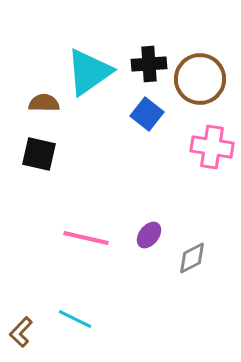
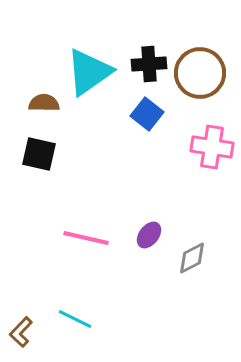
brown circle: moved 6 px up
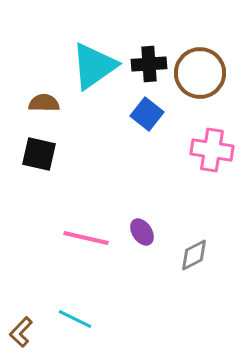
cyan triangle: moved 5 px right, 6 px up
pink cross: moved 3 px down
purple ellipse: moved 7 px left, 3 px up; rotated 72 degrees counterclockwise
gray diamond: moved 2 px right, 3 px up
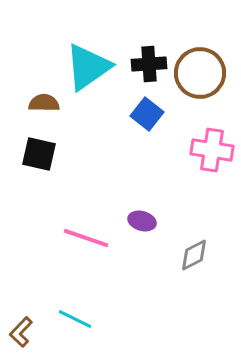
cyan triangle: moved 6 px left, 1 px down
purple ellipse: moved 11 px up; rotated 40 degrees counterclockwise
pink line: rotated 6 degrees clockwise
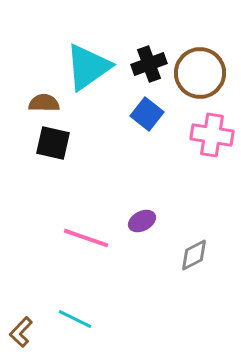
black cross: rotated 16 degrees counterclockwise
pink cross: moved 15 px up
black square: moved 14 px right, 11 px up
purple ellipse: rotated 44 degrees counterclockwise
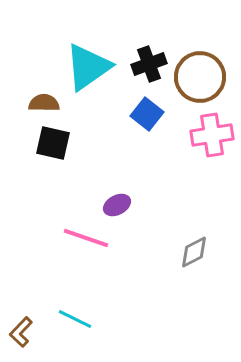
brown circle: moved 4 px down
pink cross: rotated 18 degrees counterclockwise
purple ellipse: moved 25 px left, 16 px up
gray diamond: moved 3 px up
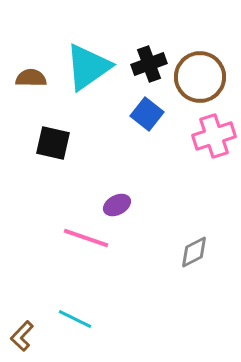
brown semicircle: moved 13 px left, 25 px up
pink cross: moved 2 px right, 1 px down; rotated 9 degrees counterclockwise
brown L-shape: moved 1 px right, 4 px down
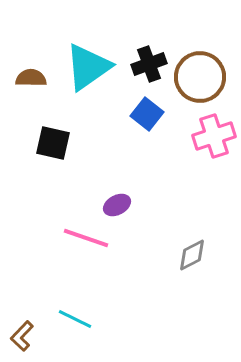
gray diamond: moved 2 px left, 3 px down
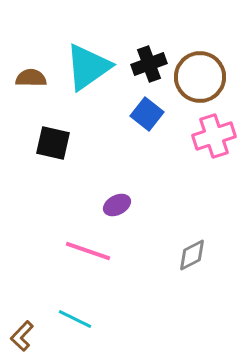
pink line: moved 2 px right, 13 px down
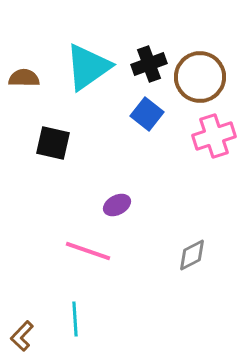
brown semicircle: moved 7 px left
cyan line: rotated 60 degrees clockwise
